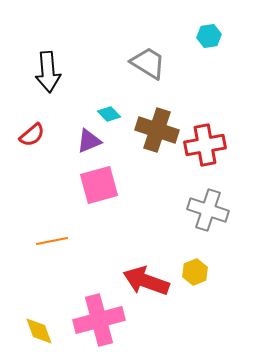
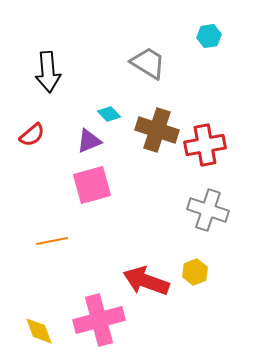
pink square: moved 7 px left
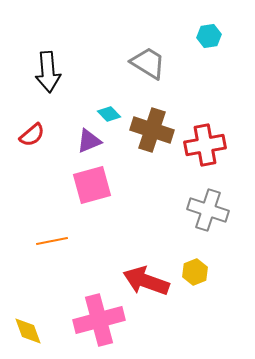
brown cross: moved 5 px left
yellow diamond: moved 11 px left
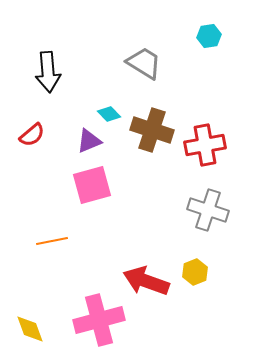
gray trapezoid: moved 4 px left
yellow diamond: moved 2 px right, 2 px up
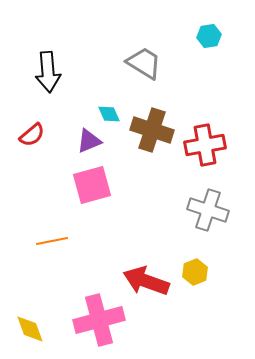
cyan diamond: rotated 20 degrees clockwise
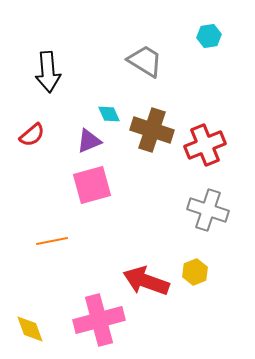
gray trapezoid: moved 1 px right, 2 px up
red cross: rotated 12 degrees counterclockwise
